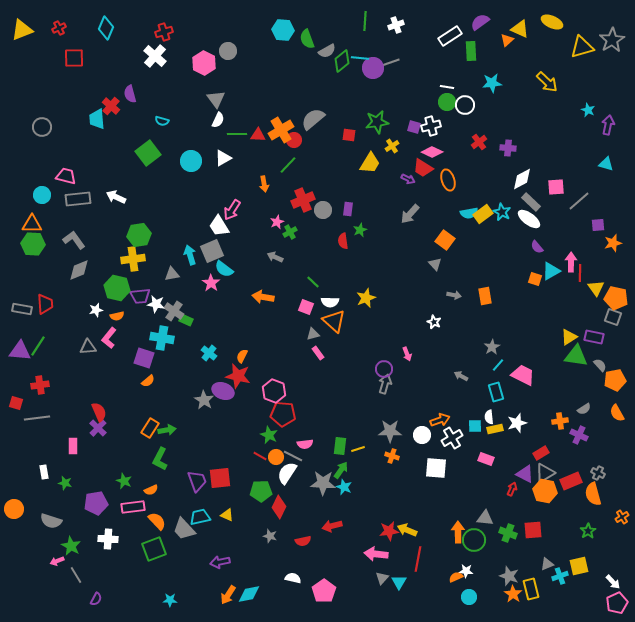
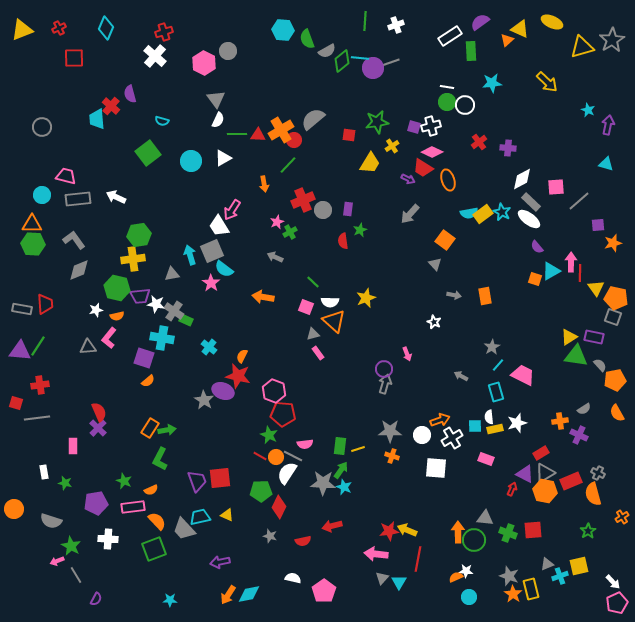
cyan cross at (209, 353): moved 6 px up
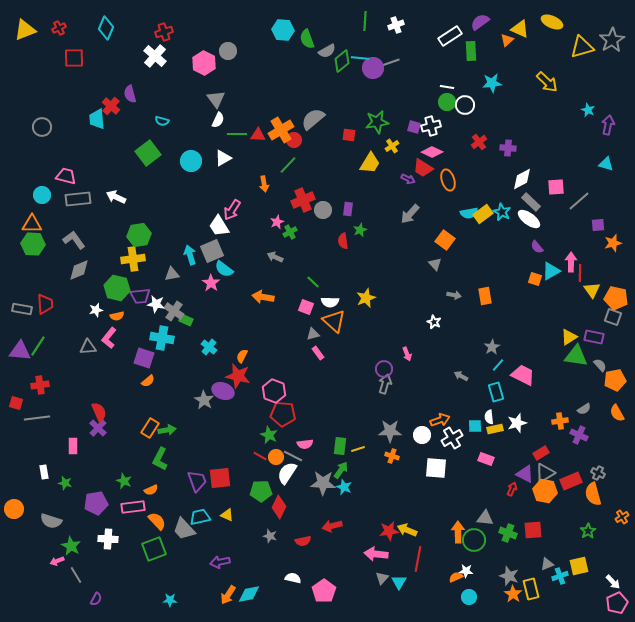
yellow triangle at (22, 30): moved 3 px right
yellow triangle at (596, 288): moved 4 px left, 2 px down
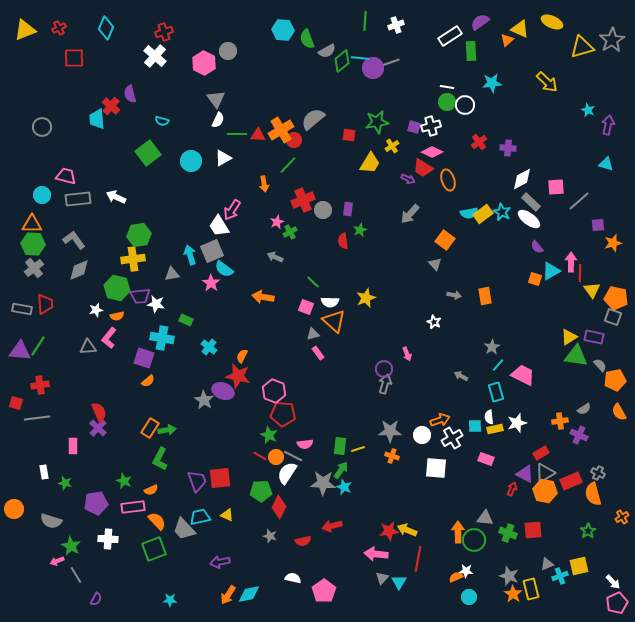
gray cross at (174, 311): moved 140 px left, 43 px up; rotated 18 degrees clockwise
orange semicircle at (617, 413): moved 2 px right, 1 px up
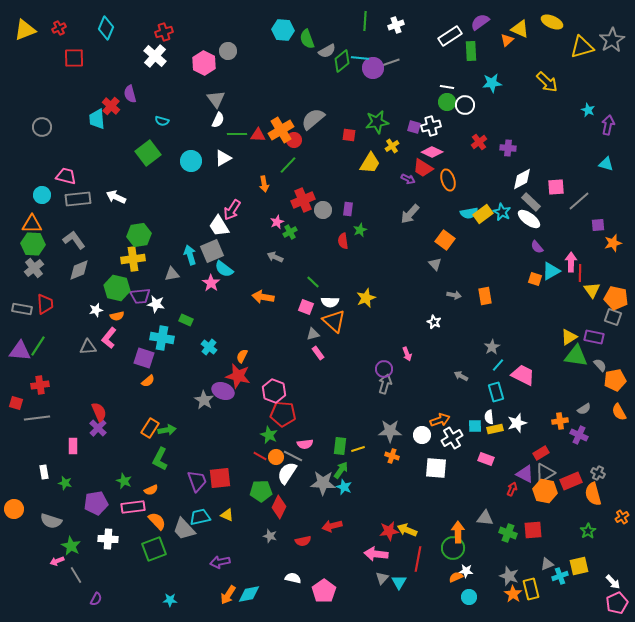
green circle at (474, 540): moved 21 px left, 8 px down
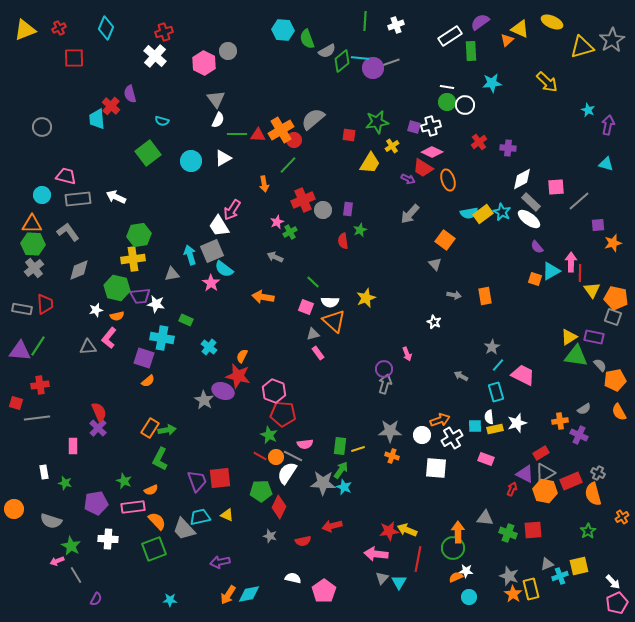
gray L-shape at (74, 240): moved 6 px left, 8 px up
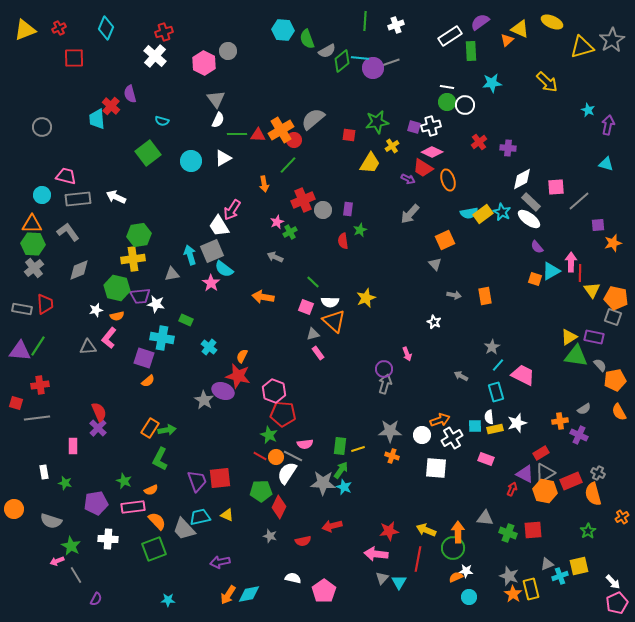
orange square at (445, 240): rotated 30 degrees clockwise
yellow arrow at (407, 530): moved 19 px right
cyan star at (170, 600): moved 2 px left
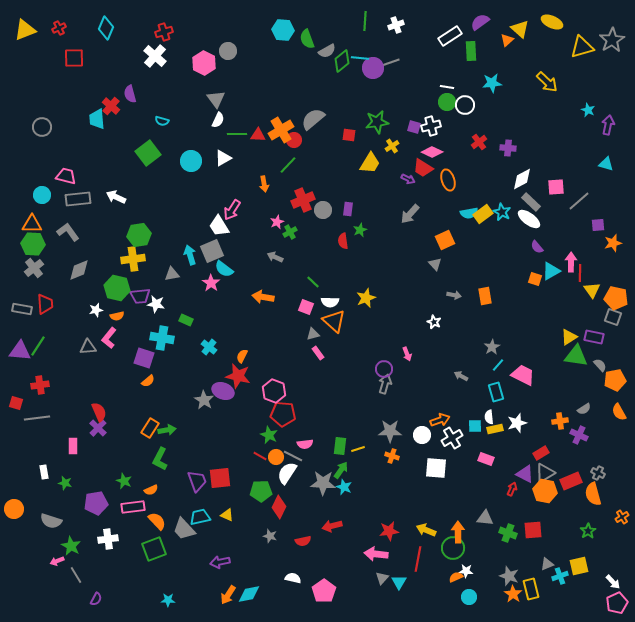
yellow triangle at (520, 29): rotated 18 degrees clockwise
white cross at (108, 539): rotated 12 degrees counterclockwise
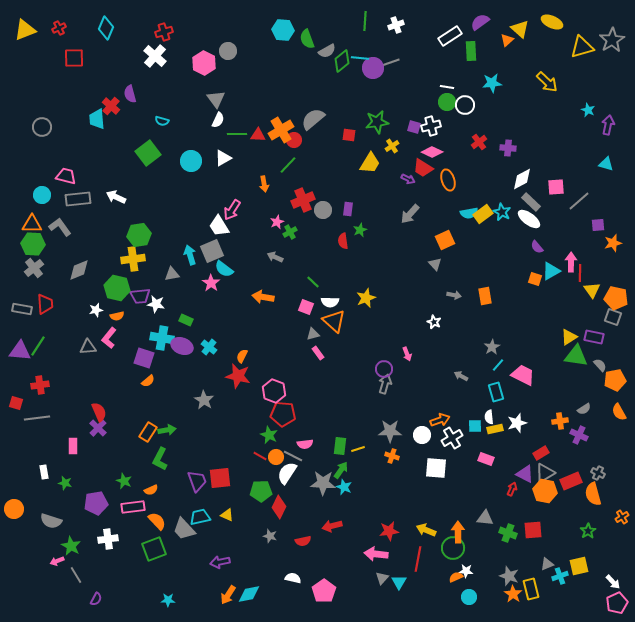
gray L-shape at (68, 232): moved 8 px left, 5 px up
purple ellipse at (223, 391): moved 41 px left, 45 px up
orange rectangle at (150, 428): moved 2 px left, 4 px down
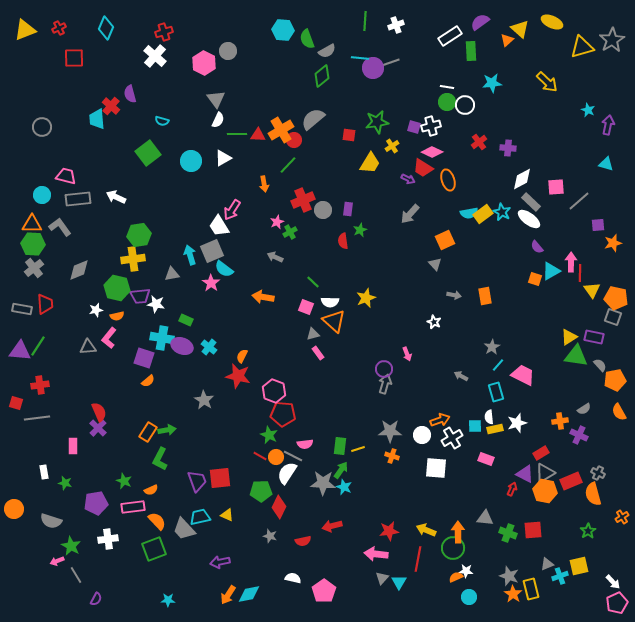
green diamond at (342, 61): moved 20 px left, 15 px down
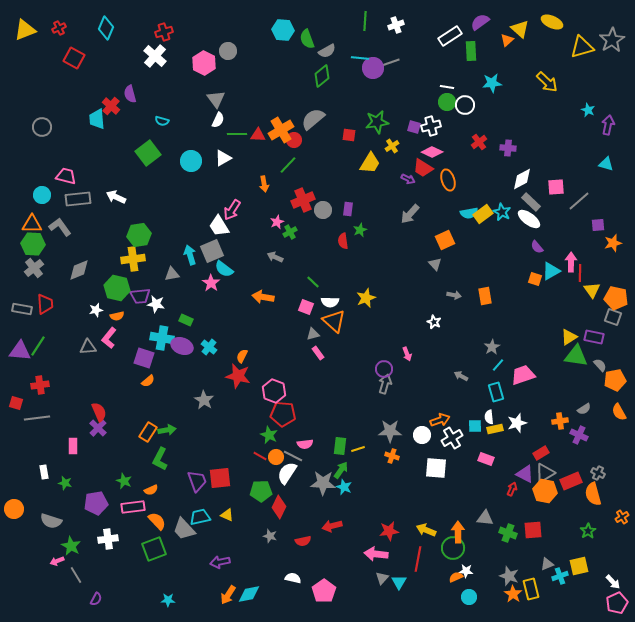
red square at (74, 58): rotated 30 degrees clockwise
pink trapezoid at (523, 375): rotated 45 degrees counterclockwise
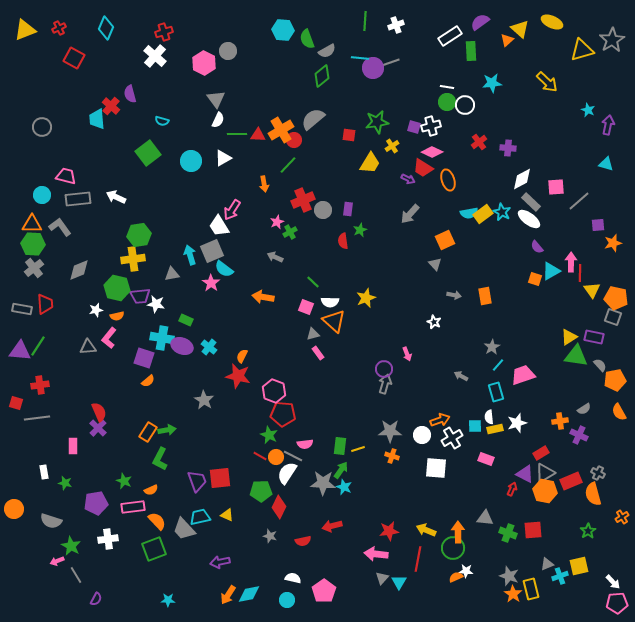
yellow triangle at (582, 47): moved 3 px down
cyan circle at (469, 597): moved 182 px left, 3 px down
pink pentagon at (617, 603): rotated 20 degrees clockwise
